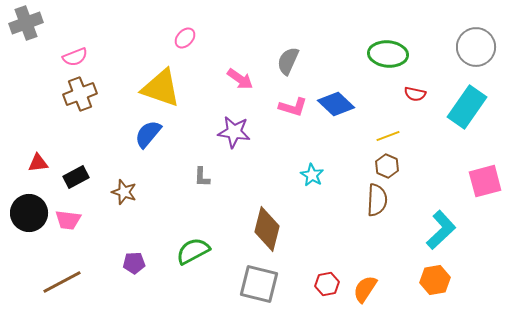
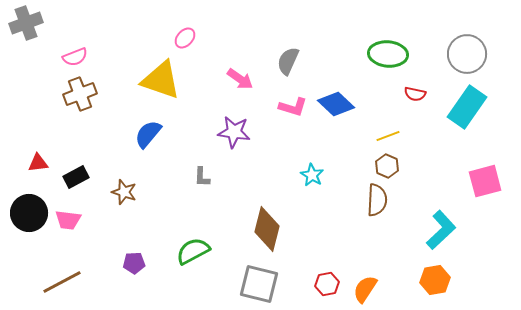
gray circle: moved 9 px left, 7 px down
yellow triangle: moved 8 px up
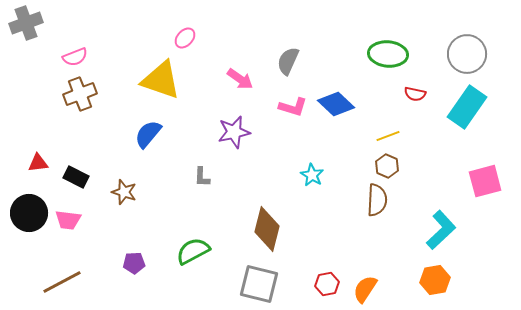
purple star: rotated 20 degrees counterclockwise
black rectangle: rotated 55 degrees clockwise
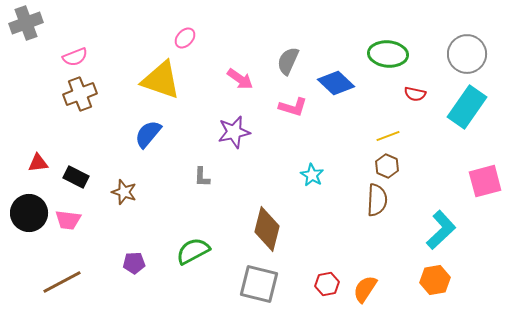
blue diamond: moved 21 px up
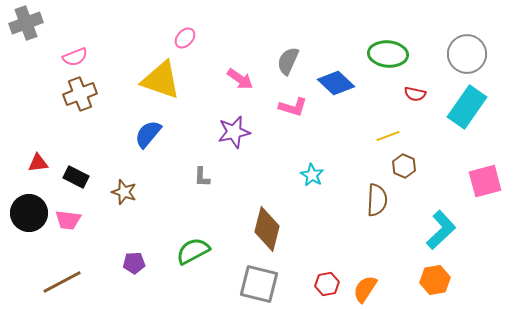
brown hexagon: moved 17 px right
